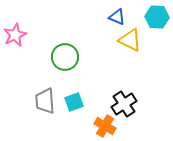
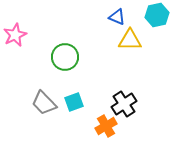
cyan hexagon: moved 2 px up; rotated 15 degrees counterclockwise
yellow triangle: rotated 25 degrees counterclockwise
gray trapezoid: moved 1 px left, 2 px down; rotated 40 degrees counterclockwise
orange cross: moved 1 px right; rotated 30 degrees clockwise
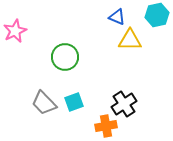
pink star: moved 4 px up
orange cross: rotated 20 degrees clockwise
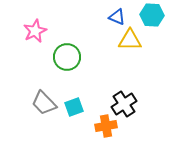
cyan hexagon: moved 5 px left; rotated 15 degrees clockwise
pink star: moved 20 px right
green circle: moved 2 px right
cyan square: moved 5 px down
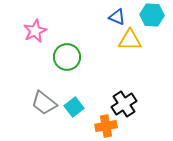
gray trapezoid: rotated 8 degrees counterclockwise
cyan square: rotated 18 degrees counterclockwise
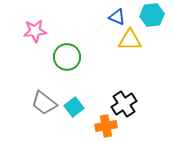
cyan hexagon: rotated 10 degrees counterclockwise
pink star: rotated 20 degrees clockwise
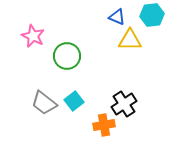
pink star: moved 2 px left, 5 px down; rotated 30 degrees clockwise
green circle: moved 1 px up
cyan square: moved 6 px up
orange cross: moved 2 px left, 1 px up
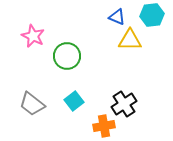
gray trapezoid: moved 12 px left, 1 px down
orange cross: moved 1 px down
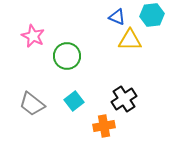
black cross: moved 5 px up
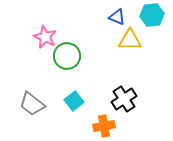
pink star: moved 12 px right, 1 px down
